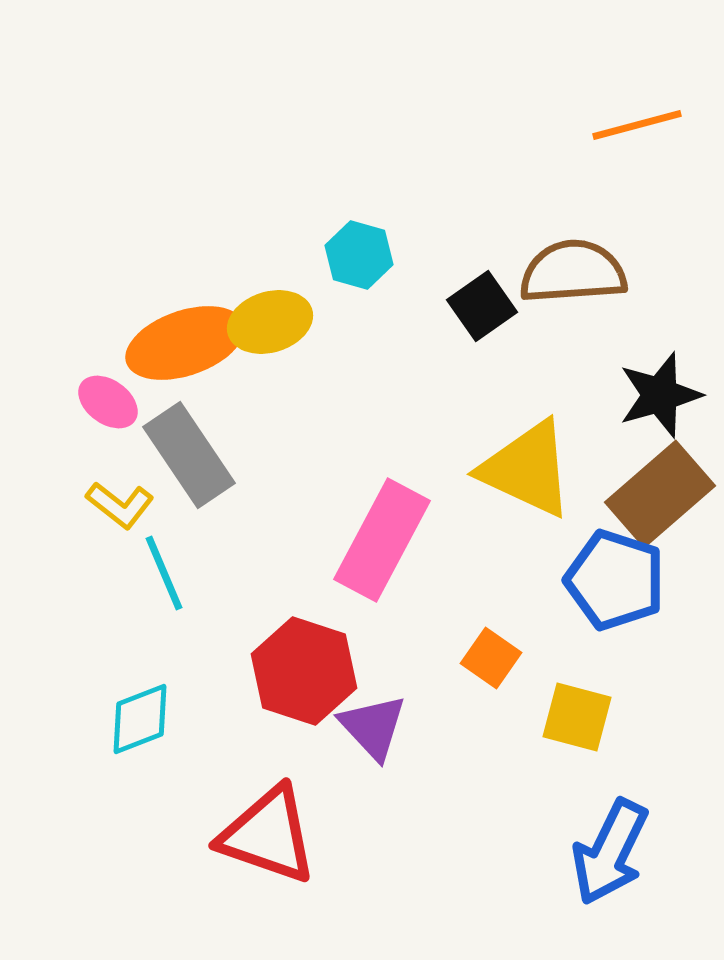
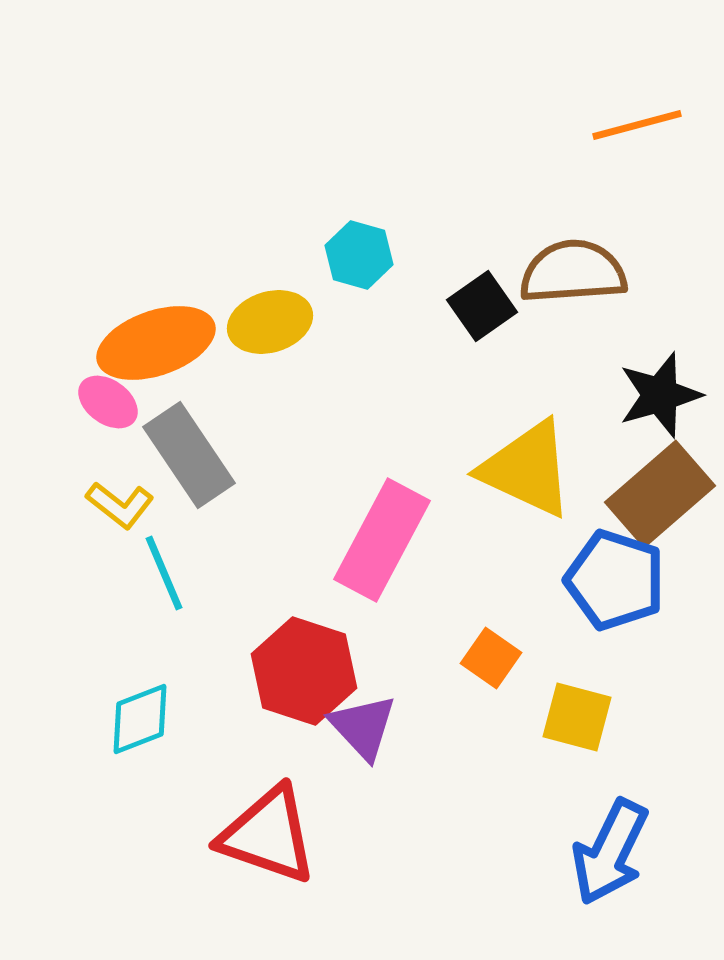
orange ellipse: moved 29 px left
purple triangle: moved 10 px left
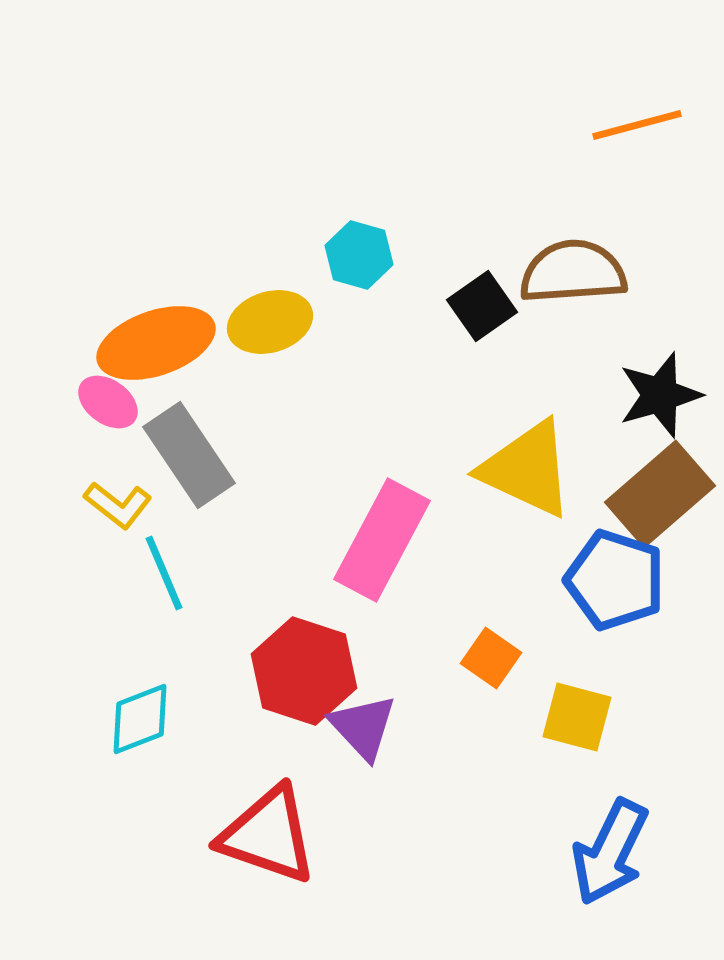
yellow L-shape: moved 2 px left
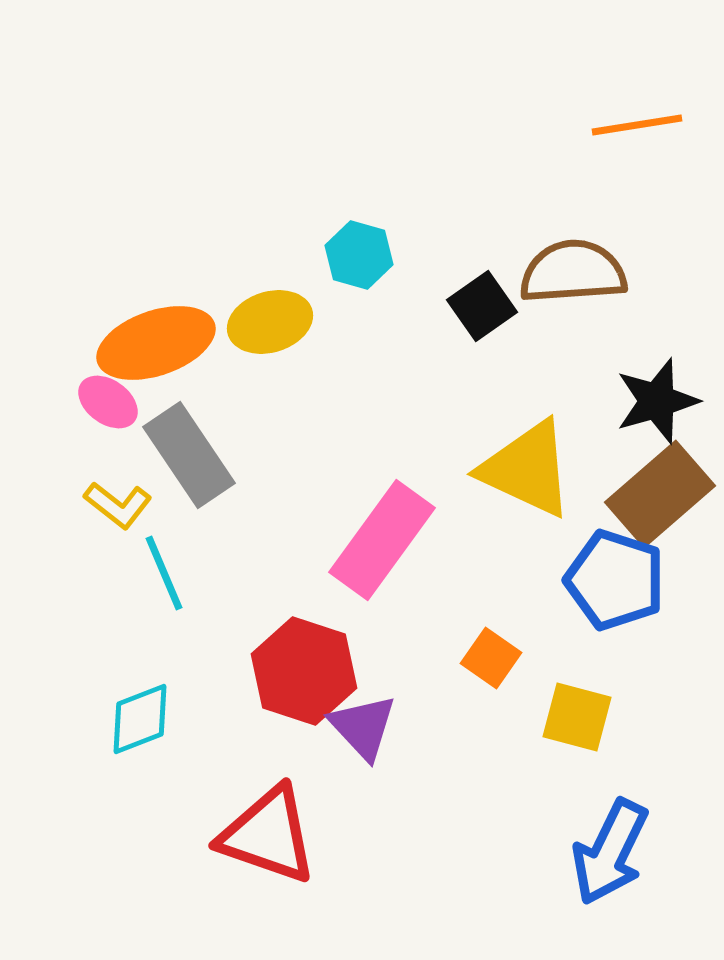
orange line: rotated 6 degrees clockwise
black star: moved 3 px left, 6 px down
pink rectangle: rotated 8 degrees clockwise
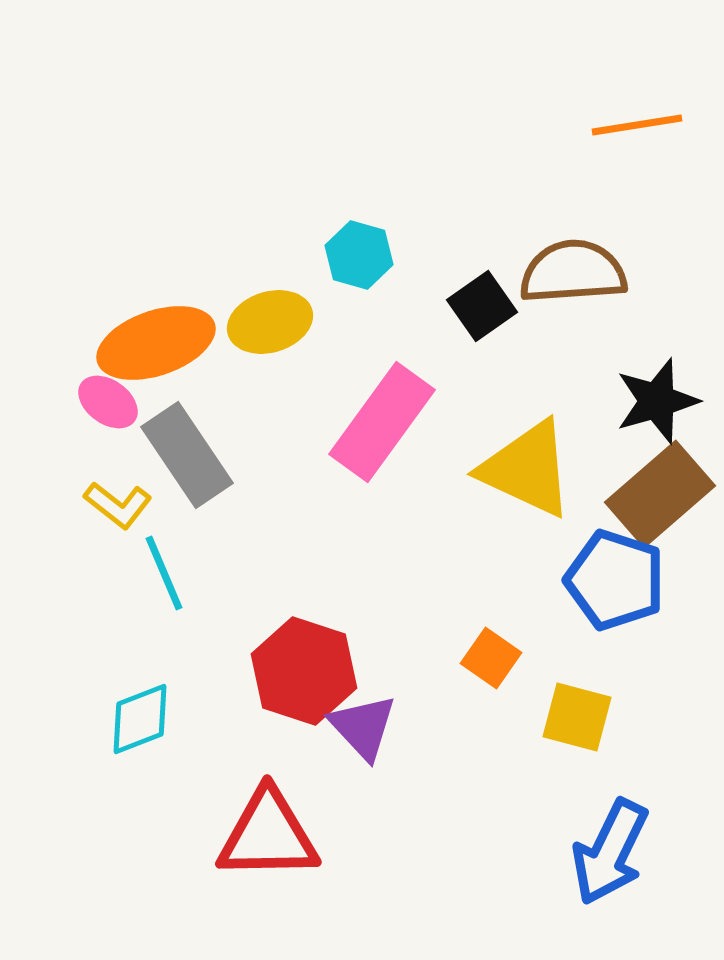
gray rectangle: moved 2 px left
pink rectangle: moved 118 px up
red triangle: rotated 20 degrees counterclockwise
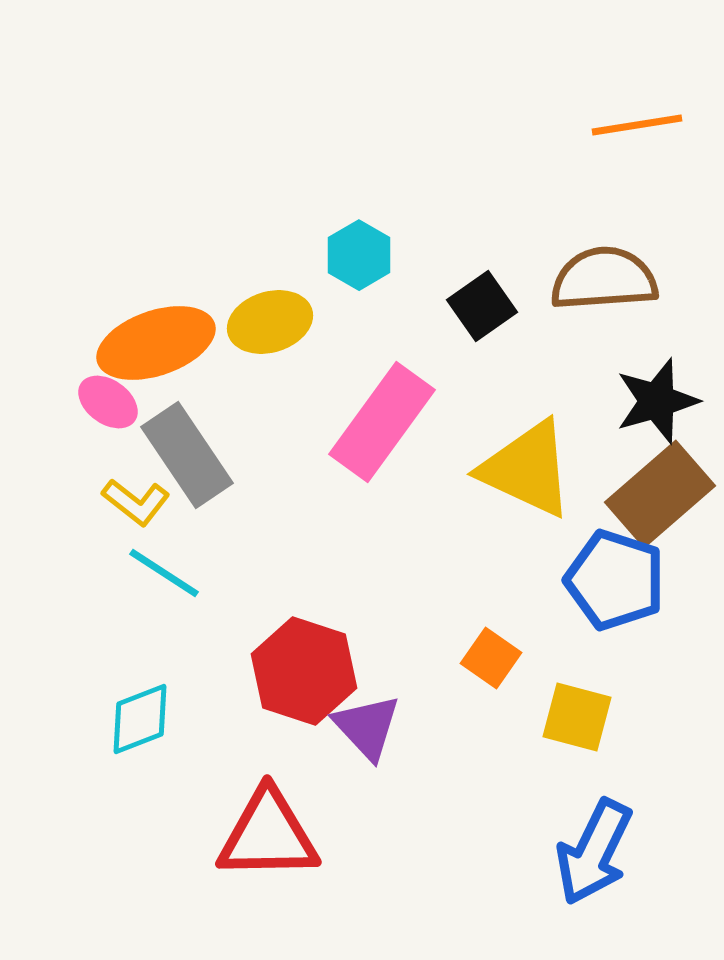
cyan hexagon: rotated 14 degrees clockwise
brown semicircle: moved 31 px right, 7 px down
yellow L-shape: moved 18 px right, 3 px up
cyan line: rotated 34 degrees counterclockwise
purple triangle: moved 4 px right
blue arrow: moved 16 px left
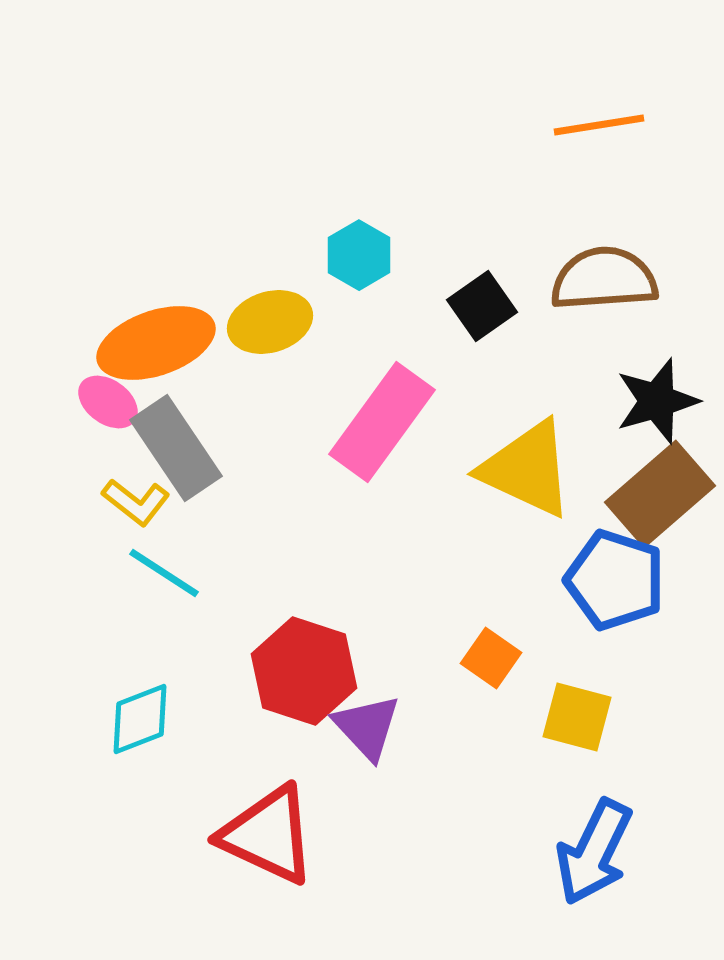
orange line: moved 38 px left
gray rectangle: moved 11 px left, 7 px up
red triangle: rotated 26 degrees clockwise
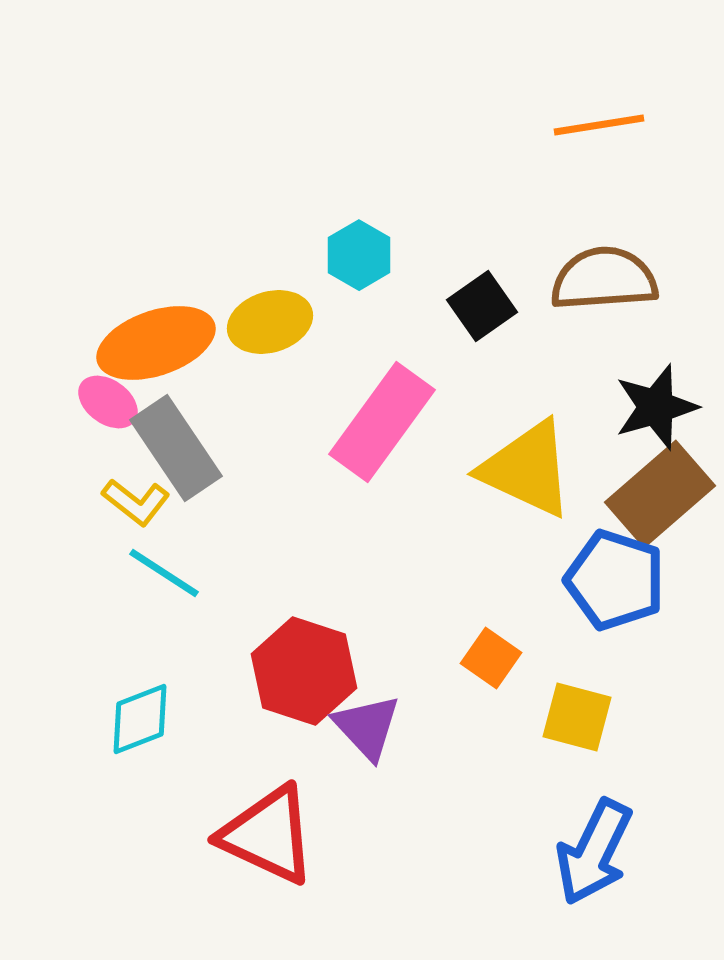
black star: moved 1 px left, 6 px down
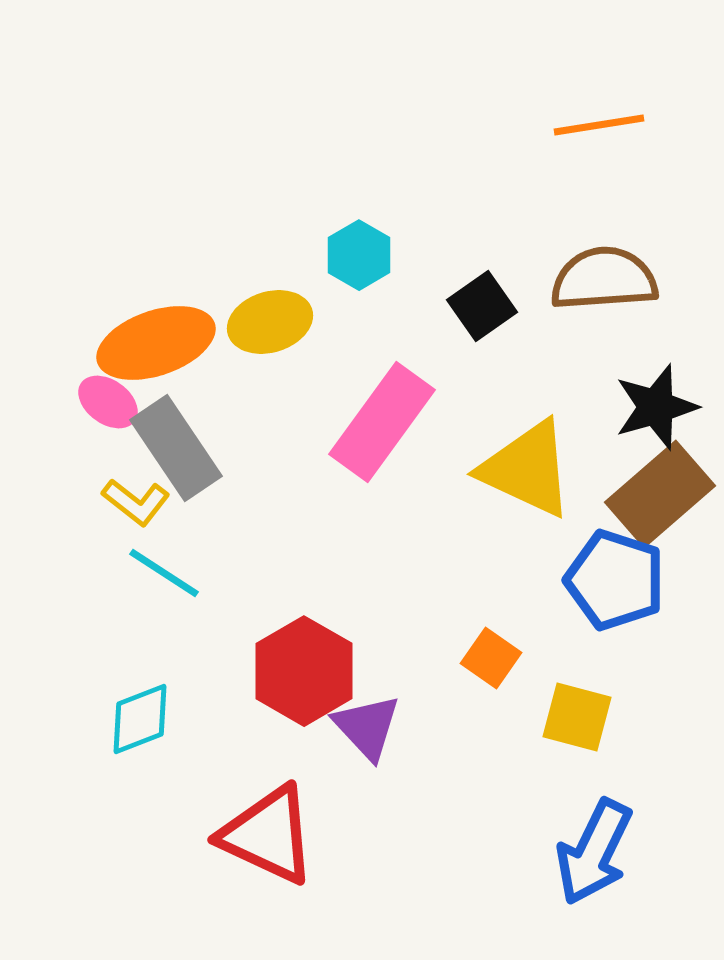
red hexagon: rotated 12 degrees clockwise
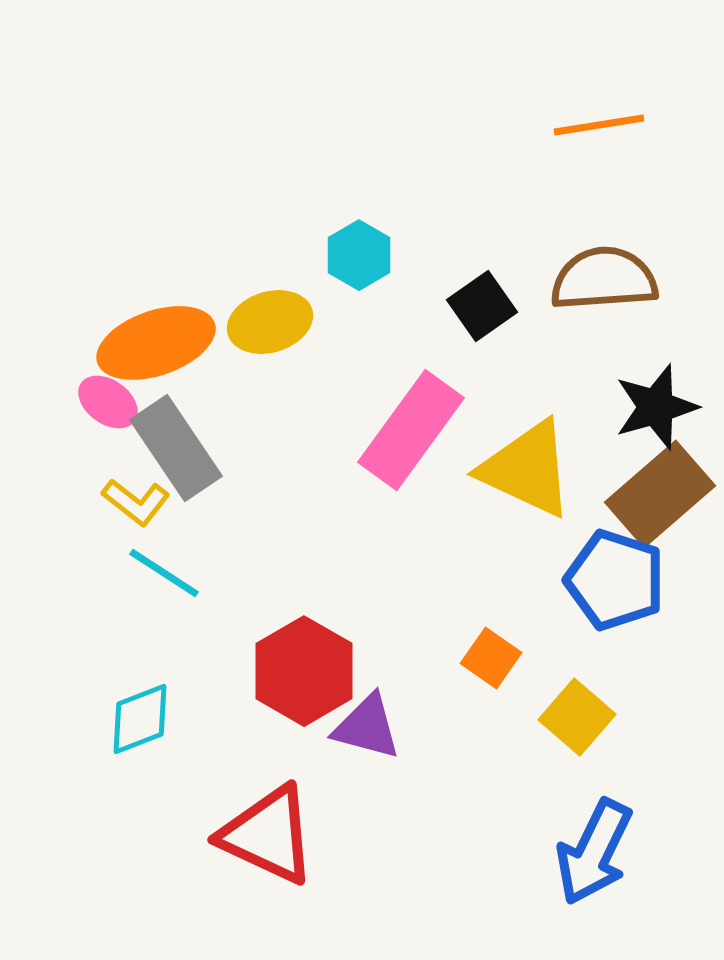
pink rectangle: moved 29 px right, 8 px down
yellow square: rotated 26 degrees clockwise
purple triangle: rotated 32 degrees counterclockwise
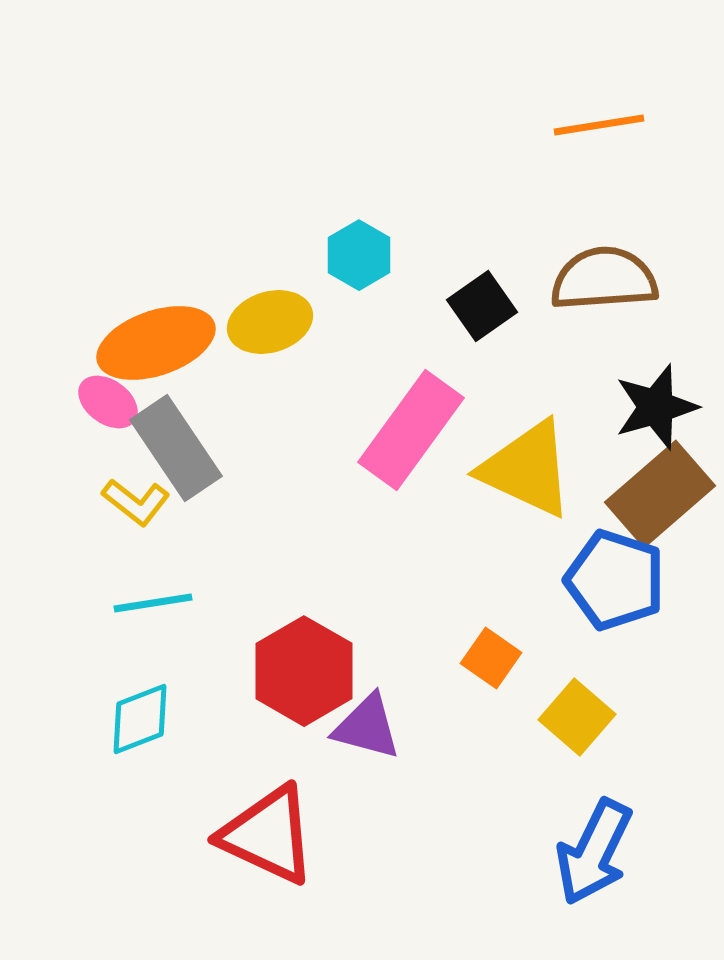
cyan line: moved 11 px left, 30 px down; rotated 42 degrees counterclockwise
